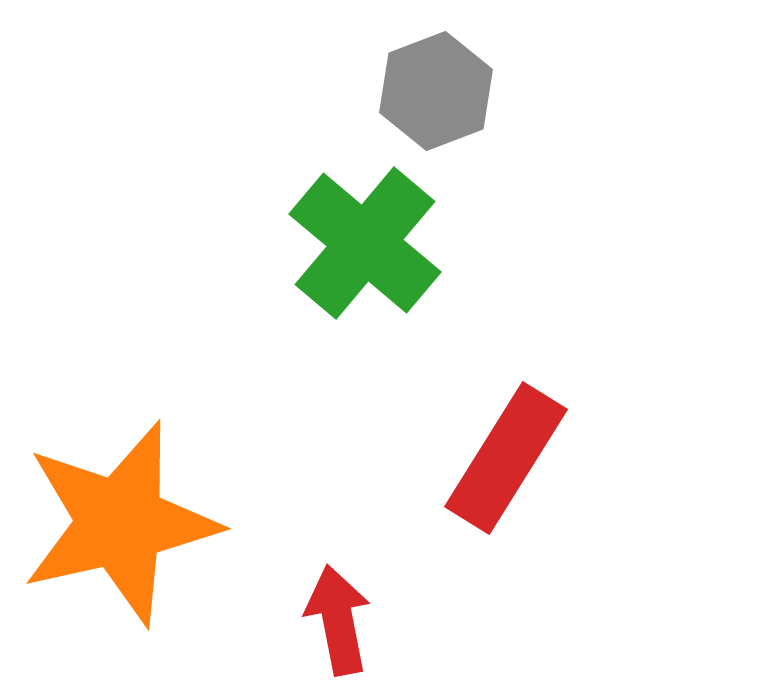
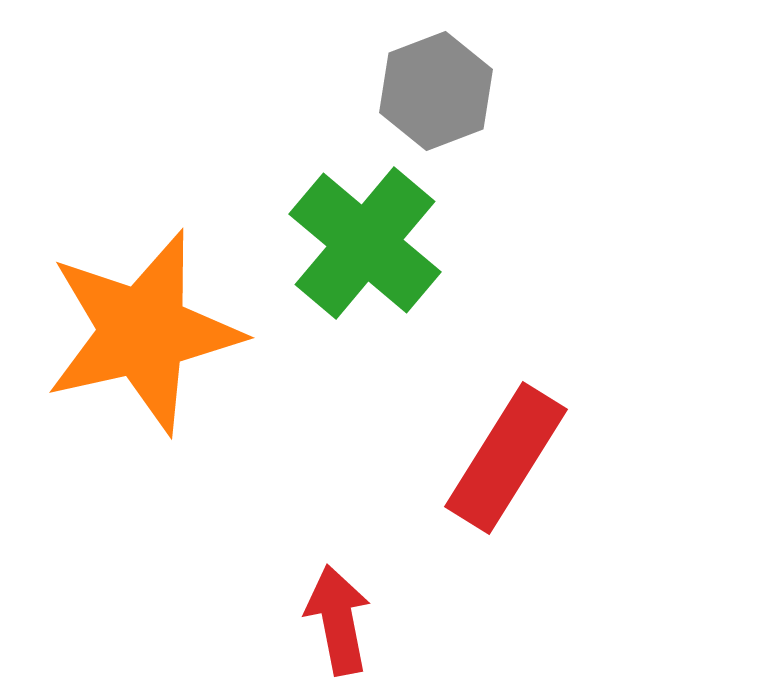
orange star: moved 23 px right, 191 px up
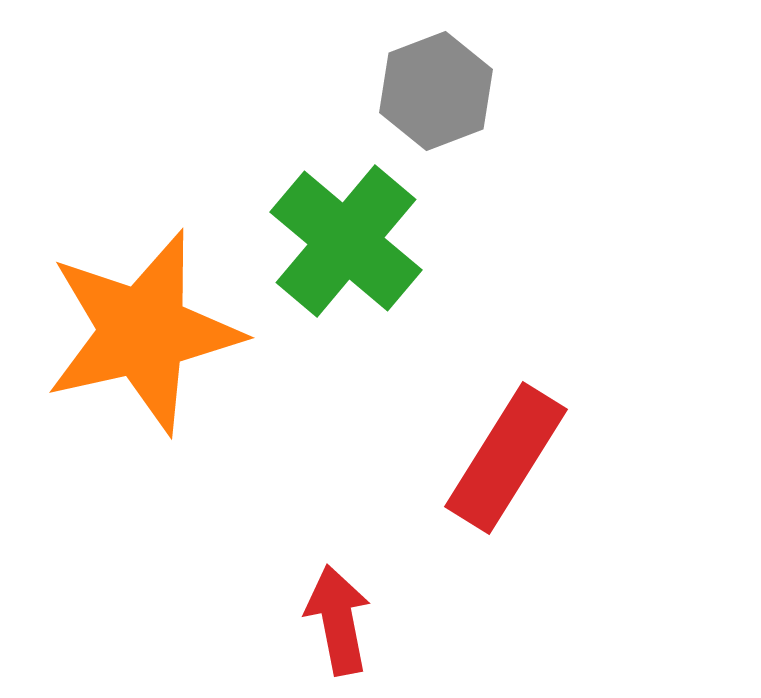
green cross: moved 19 px left, 2 px up
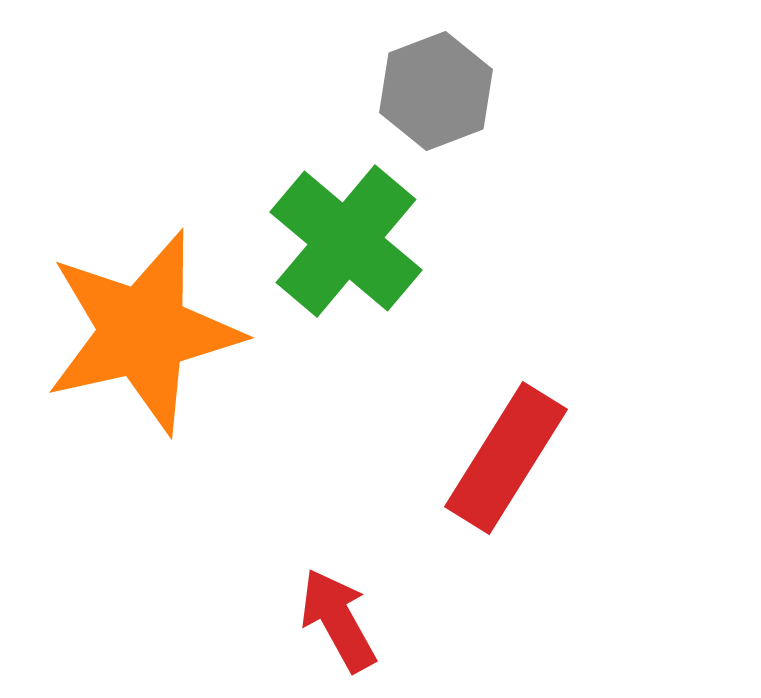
red arrow: rotated 18 degrees counterclockwise
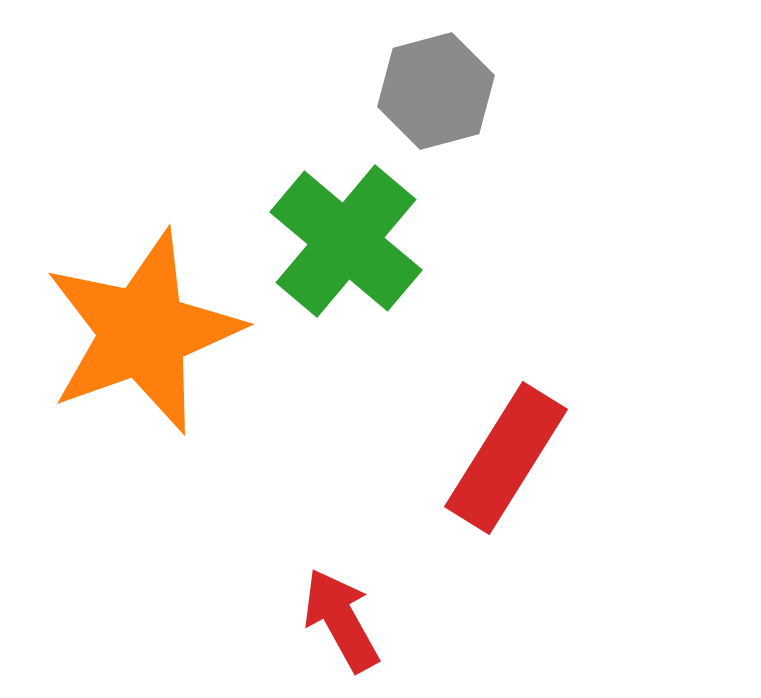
gray hexagon: rotated 6 degrees clockwise
orange star: rotated 7 degrees counterclockwise
red arrow: moved 3 px right
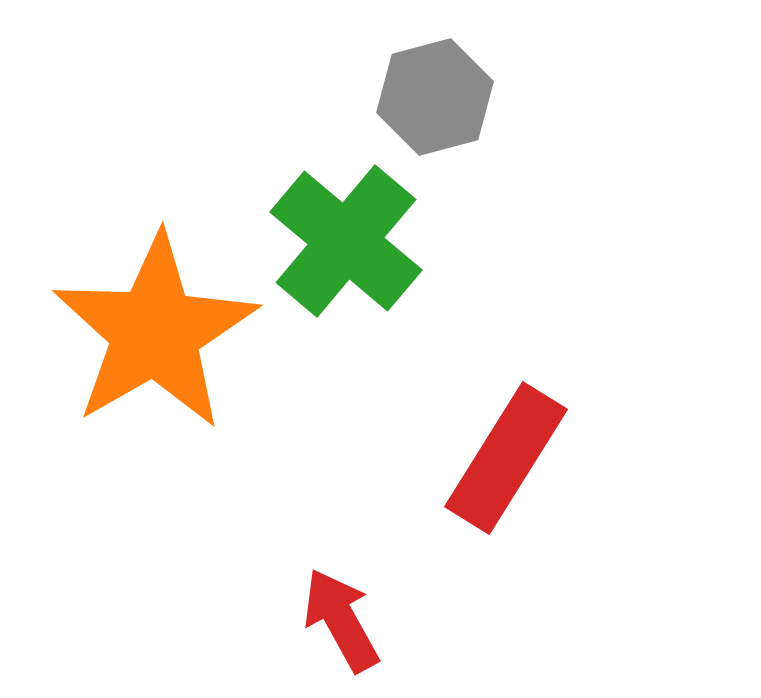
gray hexagon: moved 1 px left, 6 px down
orange star: moved 12 px right; rotated 10 degrees counterclockwise
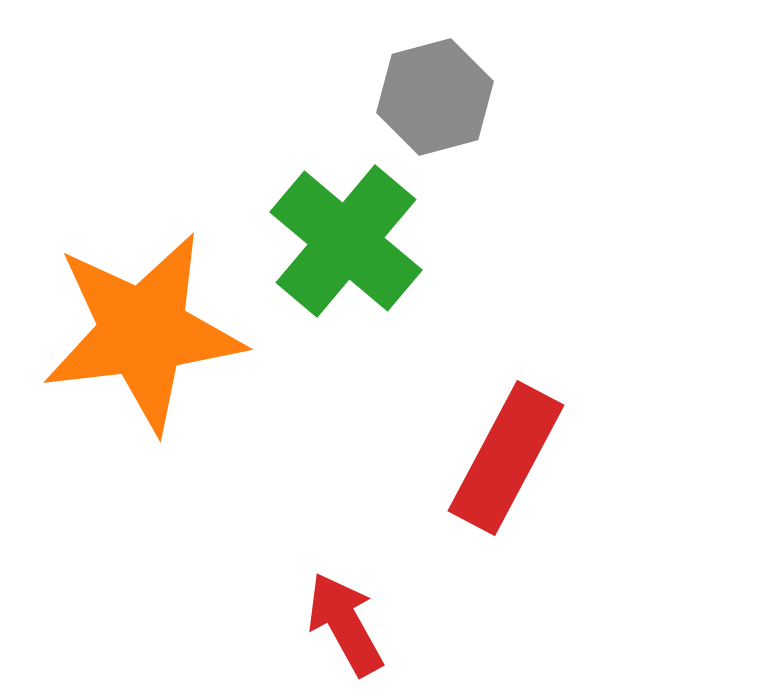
orange star: moved 12 px left; rotated 23 degrees clockwise
red rectangle: rotated 4 degrees counterclockwise
red arrow: moved 4 px right, 4 px down
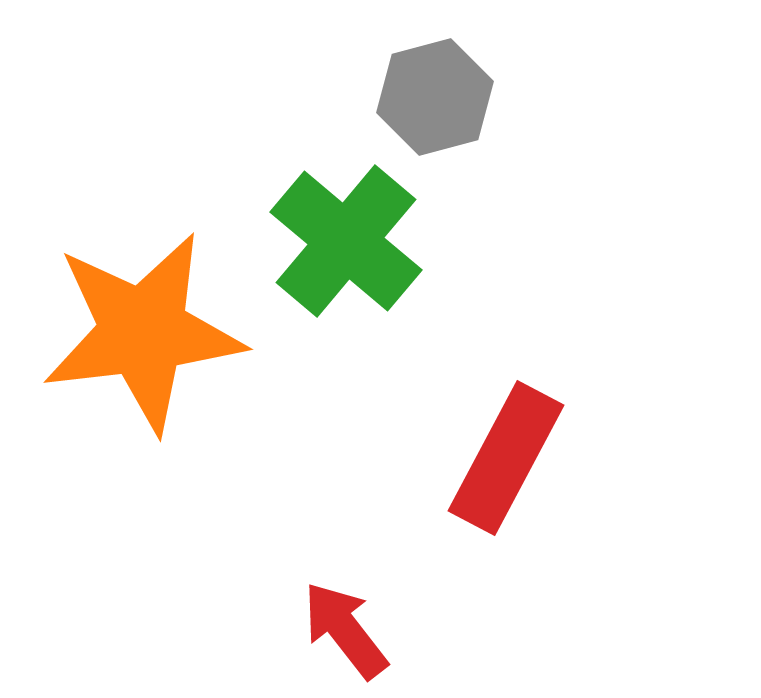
red arrow: moved 6 px down; rotated 9 degrees counterclockwise
